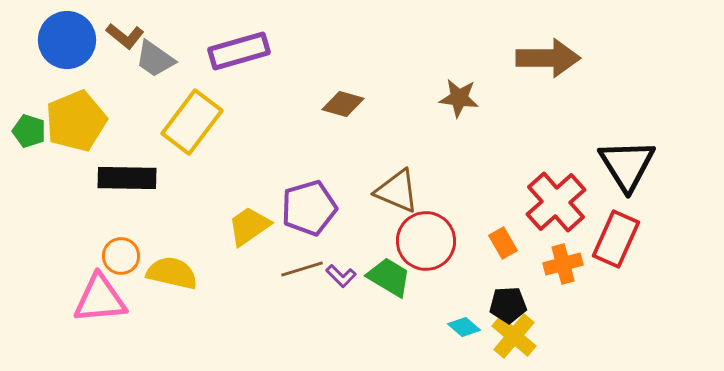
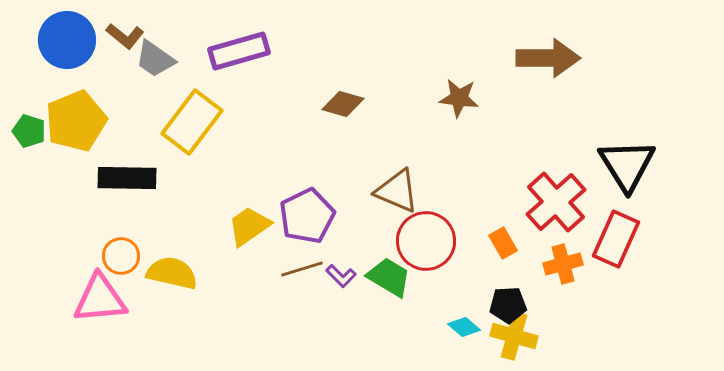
purple pentagon: moved 2 px left, 8 px down; rotated 10 degrees counterclockwise
yellow cross: rotated 24 degrees counterclockwise
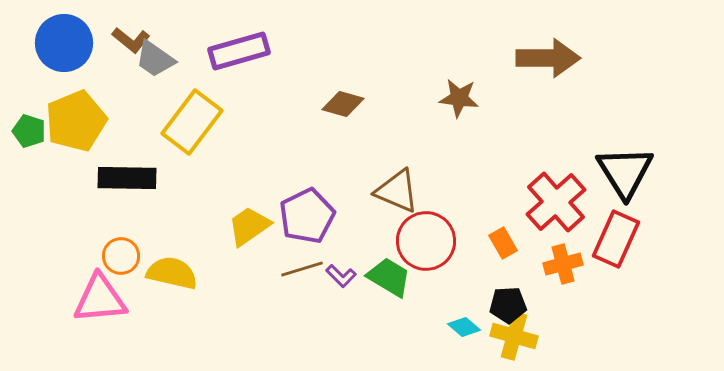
brown L-shape: moved 6 px right, 4 px down
blue circle: moved 3 px left, 3 px down
black triangle: moved 2 px left, 7 px down
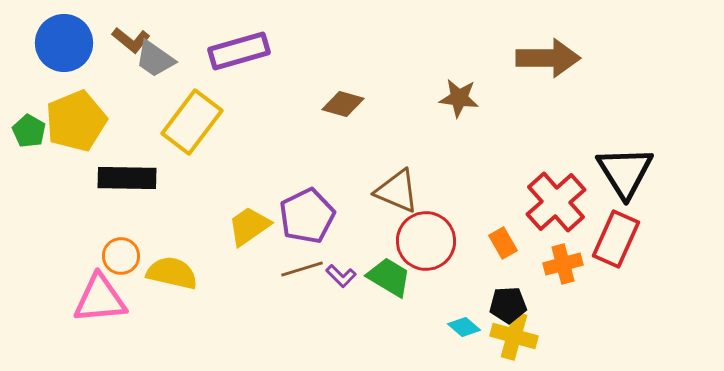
green pentagon: rotated 12 degrees clockwise
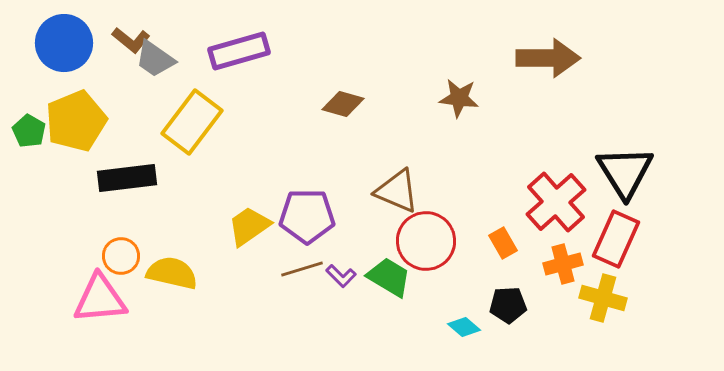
black rectangle: rotated 8 degrees counterclockwise
purple pentagon: rotated 26 degrees clockwise
yellow cross: moved 89 px right, 38 px up
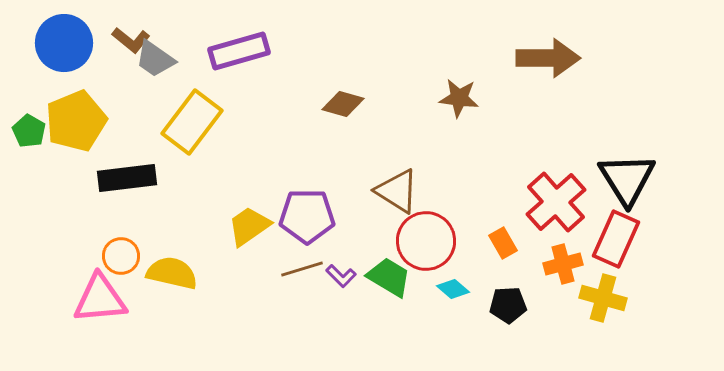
black triangle: moved 2 px right, 7 px down
brown triangle: rotated 9 degrees clockwise
cyan diamond: moved 11 px left, 38 px up
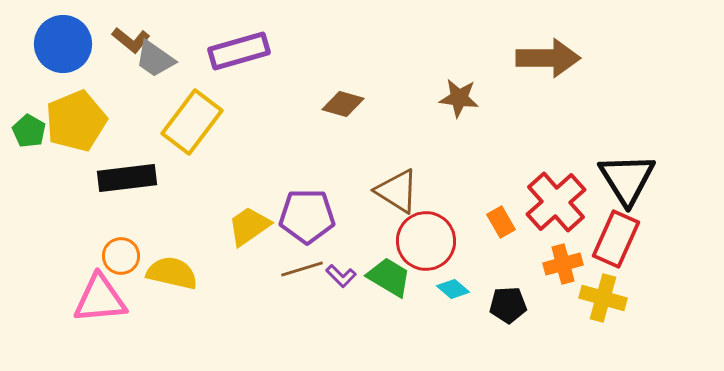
blue circle: moved 1 px left, 1 px down
orange rectangle: moved 2 px left, 21 px up
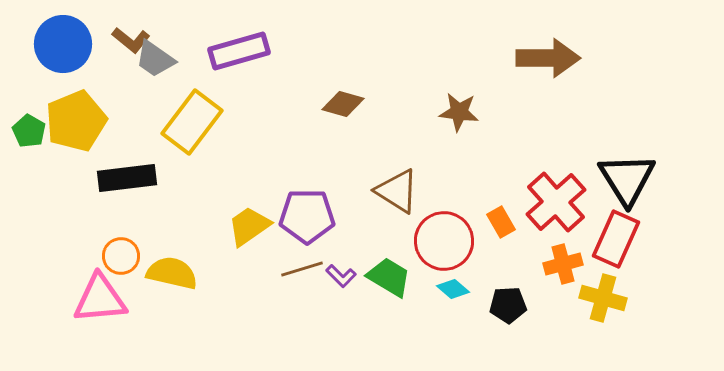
brown star: moved 14 px down
red circle: moved 18 px right
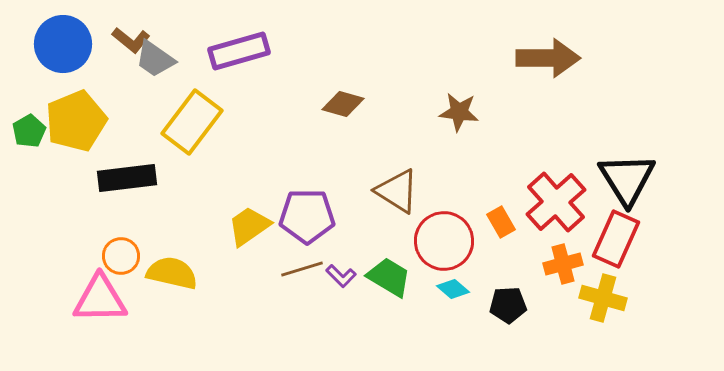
green pentagon: rotated 12 degrees clockwise
pink triangle: rotated 4 degrees clockwise
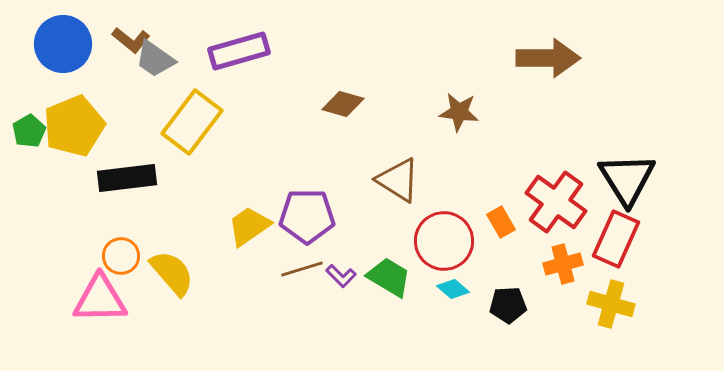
yellow pentagon: moved 2 px left, 5 px down
brown triangle: moved 1 px right, 11 px up
red cross: rotated 12 degrees counterclockwise
yellow semicircle: rotated 36 degrees clockwise
yellow cross: moved 8 px right, 6 px down
